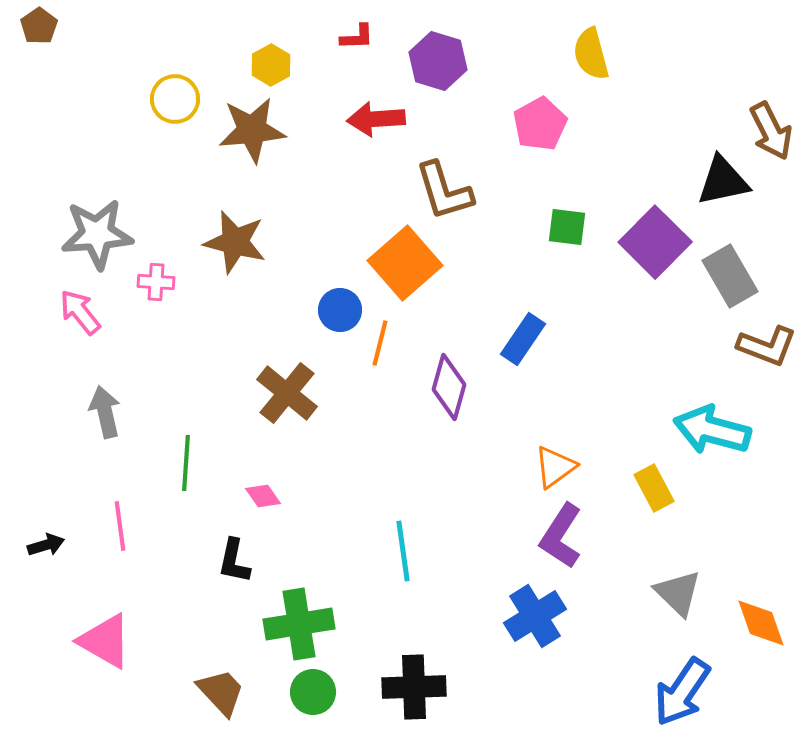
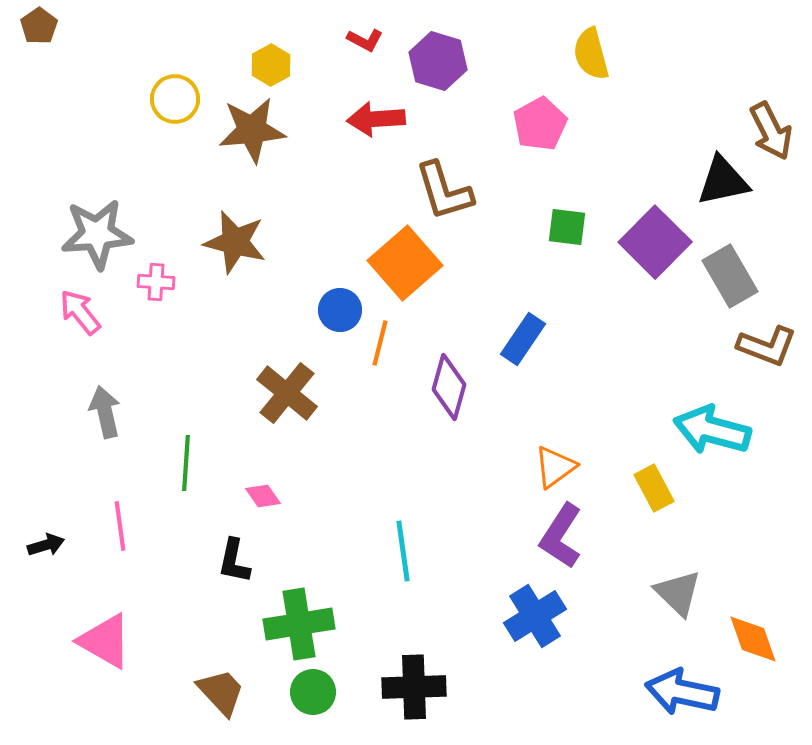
red L-shape at (357, 37): moved 8 px right, 3 px down; rotated 30 degrees clockwise
orange diamond at (761, 623): moved 8 px left, 16 px down
blue arrow at (682, 692): rotated 68 degrees clockwise
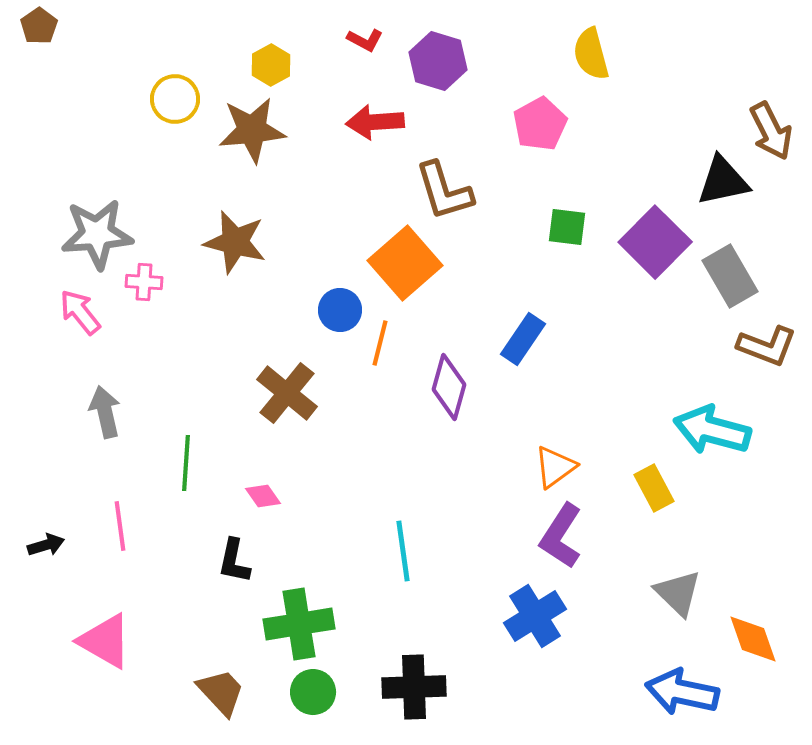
red arrow at (376, 119): moved 1 px left, 3 px down
pink cross at (156, 282): moved 12 px left
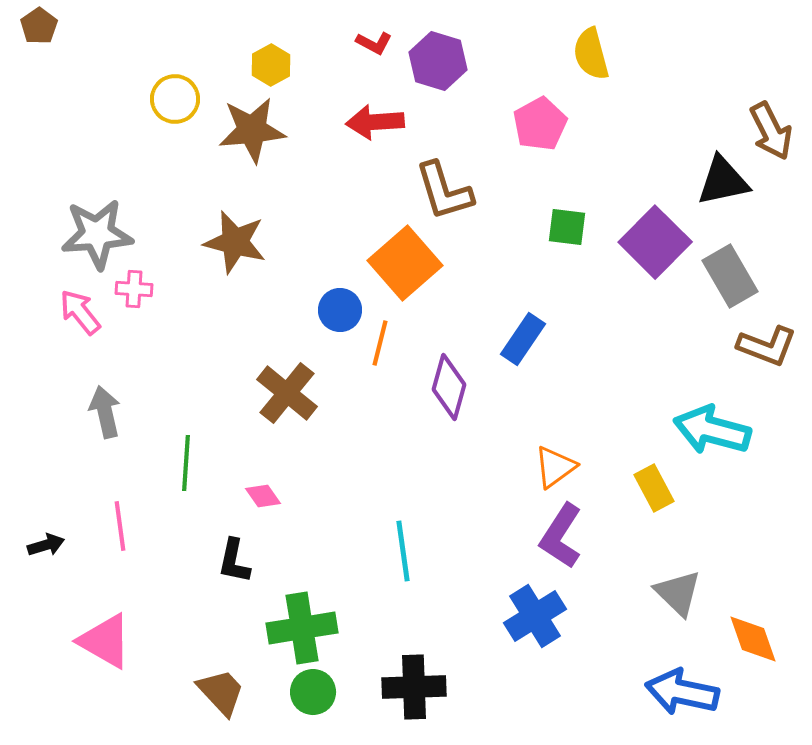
red L-shape at (365, 40): moved 9 px right, 3 px down
pink cross at (144, 282): moved 10 px left, 7 px down
green cross at (299, 624): moved 3 px right, 4 px down
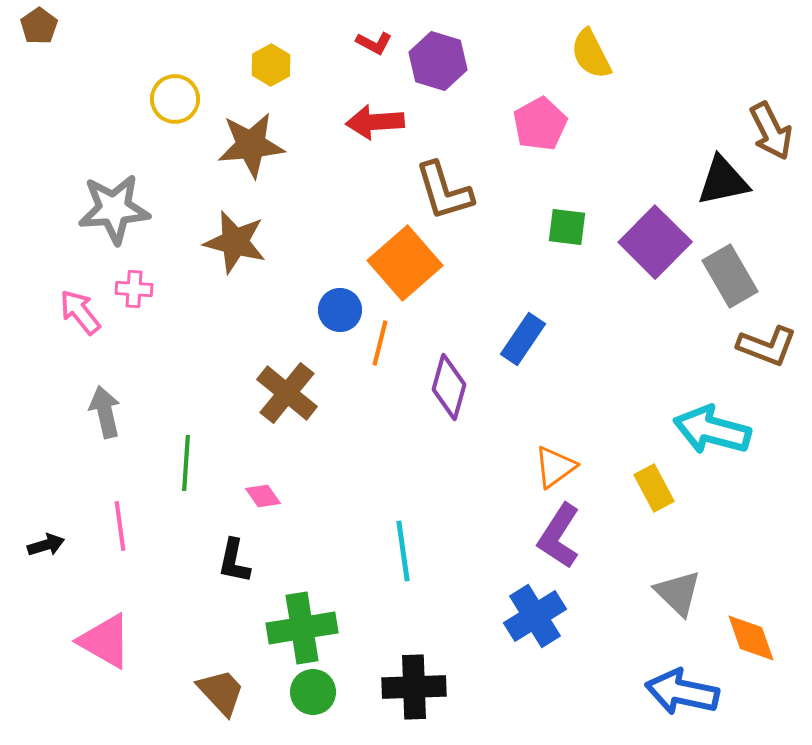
yellow semicircle at (591, 54): rotated 12 degrees counterclockwise
brown star at (252, 130): moved 1 px left, 15 px down
gray star at (97, 234): moved 17 px right, 25 px up
purple L-shape at (561, 536): moved 2 px left
orange diamond at (753, 639): moved 2 px left, 1 px up
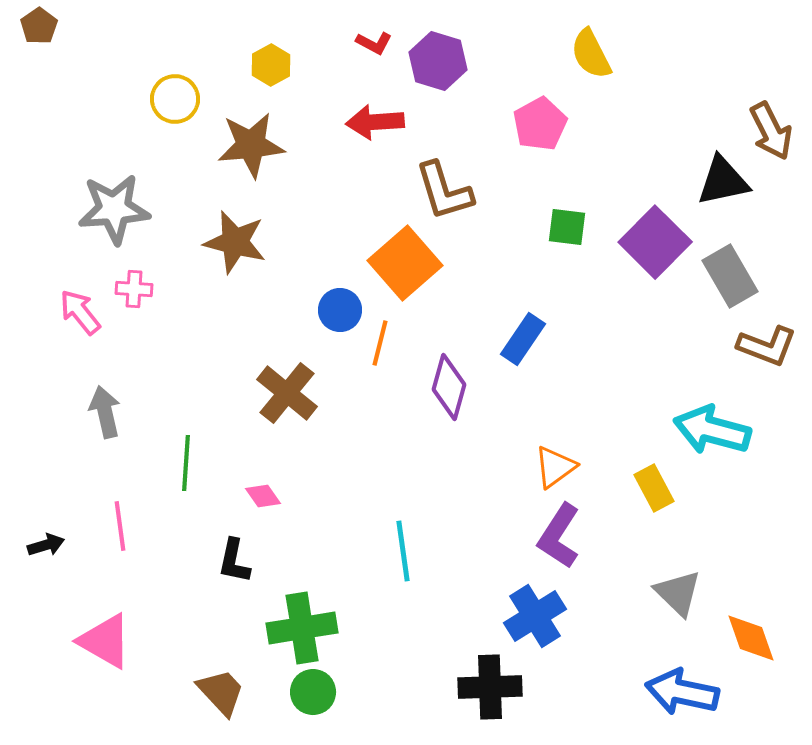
black cross at (414, 687): moved 76 px right
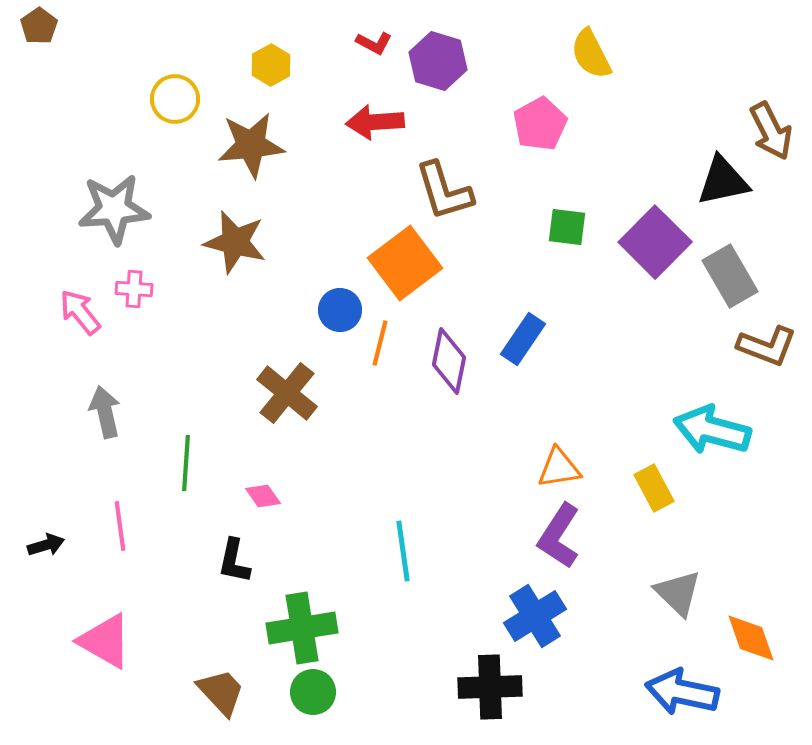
orange square at (405, 263): rotated 4 degrees clockwise
purple diamond at (449, 387): moved 26 px up; rotated 4 degrees counterclockwise
orange triangle at (555, 467): moved 4 px right, 1 px down; rotated 27 degrees clockwise
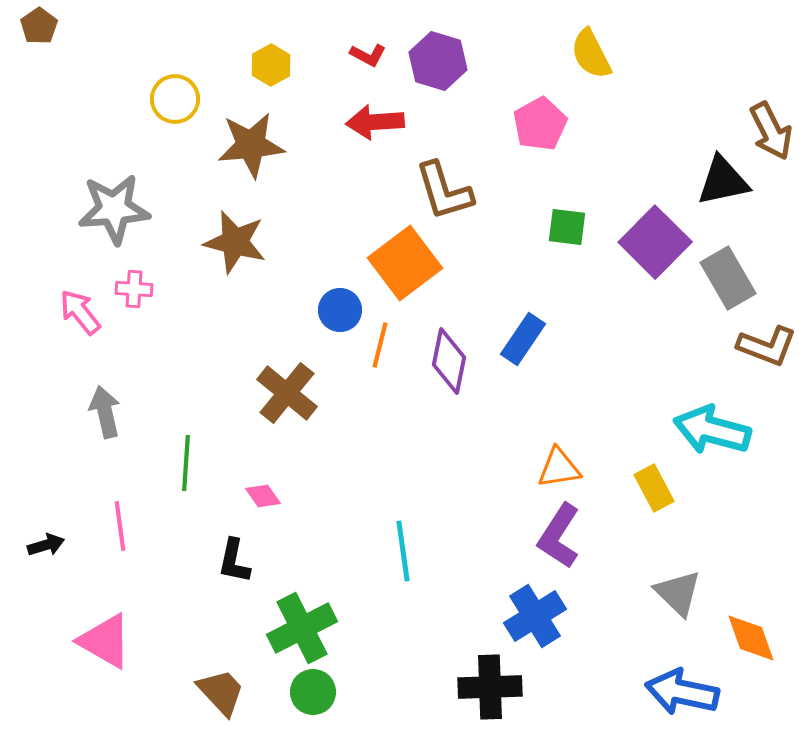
red L-shape at (374, 43): moved 6 px left, 12 px down
gray rectangle at (730, 276): moved 2 px left, 2 px down
orange line at (380, 343): moved 2 px down
green cross at (302, 628): rotated 18 degrees counterclockwise
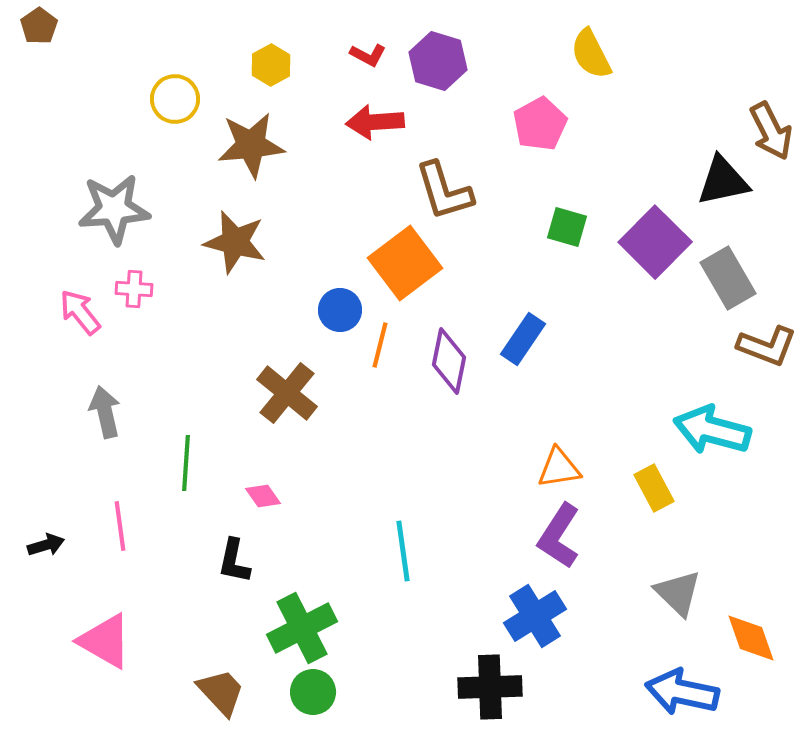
green square at (567, 227): rotated 9 degrees clockwise
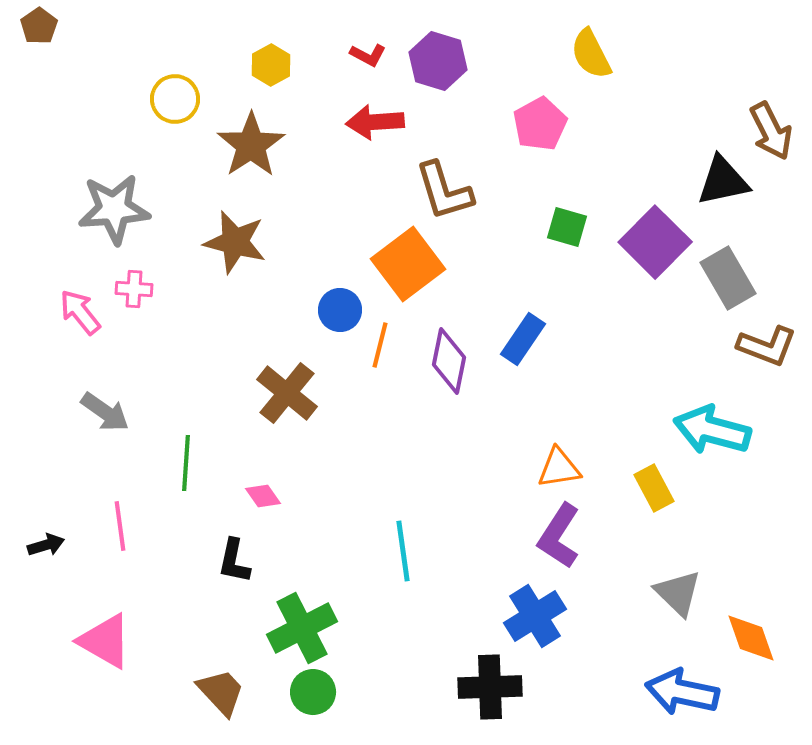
brown star at (251, 145): rotated 28 degrees counterclockwise
orange square at (405, 263): moved 3 px right, 1 px down
gray arrow at (105, 412): rotated 138 degrees clockwise
